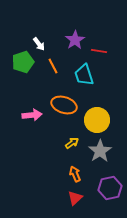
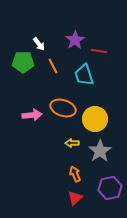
green pentagon: rotated 20 degrees clockwise
orange ellipse: moved 1 px left, 3 px down
yellow circle: moved 2 px left, 1 px up
yellow arrow: rotated 144 degrees counterclockwise
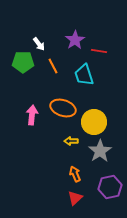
pink arrow: rotated 78 degrees counterclockwise
yellow circle: moved 1 px left, 3 px down
yellow arrow: moved 1 px left, 2 px up
purple hexagon: moved 1 px up
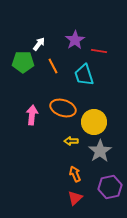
white arrow: rotated 104 degrees counterclockwise
